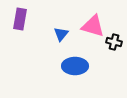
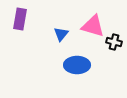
blue ellipse: moved 2 px right, 1 px up
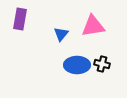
pink triangle: rotated 25 degrees counterclockwise
black cross: moved 12 px left, 22 px down
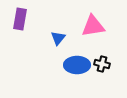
blue triangle: moved 3 px left, 4 px down
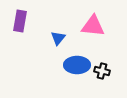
purple rectangle: moved 2 px down
pink triangle: rotated 15 degrees clockwise
black cross: moved 7 px down
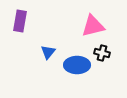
pink triangle: rotated 20 degrees counterclockwise
blue triangle: moved 10 px left, 14 px down
black cross: moved 18 px up
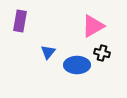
pink triangle: rotated 15 degrees counterclockwise
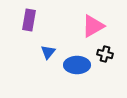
purple rectangle: moved 9 px right, 1 px up
black cross: moved 3 px right, 1 px down
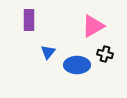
purple rectangle: rotated 10 degrees counterclockwise
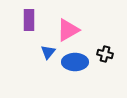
pink triangle: moved 25 px left, 4 px down
blue ellipse: moved 2 px left, 3 px up
